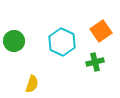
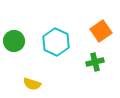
cyan hexagon: moved 6 px left
yellow semicircle: rotated 90 degrees clockwise
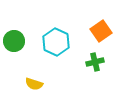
yellow semicircle: moved 2 px right
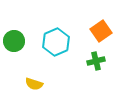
cyan hexagon: rotated 12 degrees clockwise
green cross: moved 1 px right, 1 px up
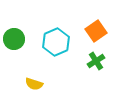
orange square: moved 5 px left
green circle: moved 2 px up
green cross: rotated 18 degrees counterclockwise
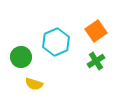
green circle: moved 7 px right, 18 px down
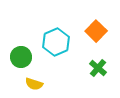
orange square: rotated 10 degrees counterclockwise
green cross: moved 2 px right, 7 px down; rotated 18 degrees counterclockwise
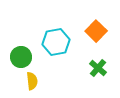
cyan hexagon: rotated 12 degrees clockwise
yellow semicircle: moved 2 px left, 3 px up; rotated 114 degrees counterclockwise
